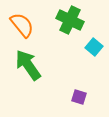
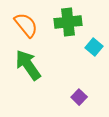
green cross: moved 2 px left, 2 px down; rotated 32 degrees counterclockwise
orange semicircle: moved 4 px right
purple square: rotated 28 degrees clockwise
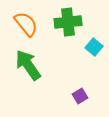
orange semicircle: moved 1 px up
purple square: moved 1 px right, 1 px up; rotated 14 degrees clockwise
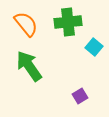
green arrow: moved 1 px right, 1 px down
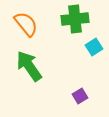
green cross: moved 7 px right, 3 px up
cyan square: rotated 18 degrees clockwise
